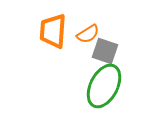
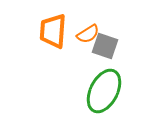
gray square: moved 5 px up
green ellipse: moved 5 px down
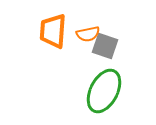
orange semicircle: rotated 20 degrees clockwise
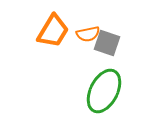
orange trapezoid: rotated 153 degrees counterclockwise
gray square: moved 2 px right, 3 px up
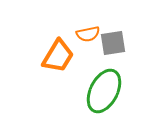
orange trapezoid: moved 5 px right, 25 px down
gray square: moved 6 px right; rotated 28 degrees counterclockwise
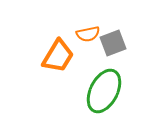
gray square: rotated 12 degrees counterclockwise
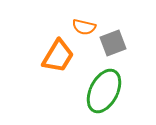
orange semicircle: moved 4 px left, 7 px up; rotated 25 degrees clockwise
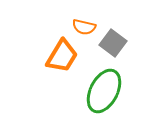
gray square: rotated 32 degrees counterclockwise
orange trapezoid: moved 4 px right
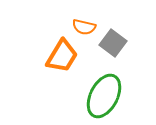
green ellipse: moved 5 px down
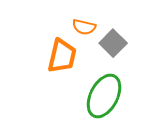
gray square: rotated 8 degrees clockwise
orange trapezoid: rotated 18 degrees counterclockwise
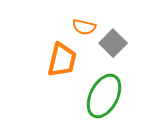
orange trapezoid: moved 4 px down
